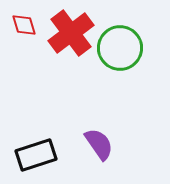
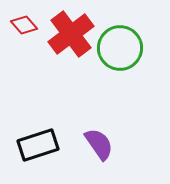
red diamond: rotated 24 degrees counterclockwise
red cross: moved 1 px down
black rectangle: moved 2 px right, 10 px up
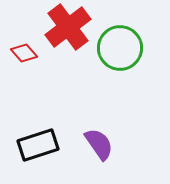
red diamond: moved 28 px down
red cross: moved 3 px left, 7 px up
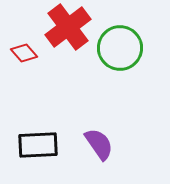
black rectangle: rotated 15 degrees clockwise
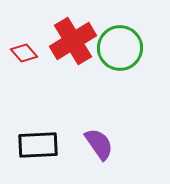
red cross: moved 5 px right, 14 px down; rotated 6 degrees clockwise
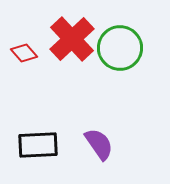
red cross: moved 1 px left, 2 px up; rotated 12 degrees counterclockwise
